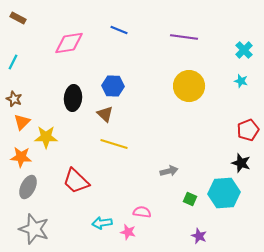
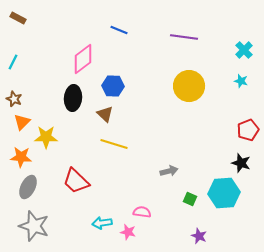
pink diamond: moved 14 px right, 16 px down; rotated 28 degrees counterclockwise
gray star: moved 3 px up
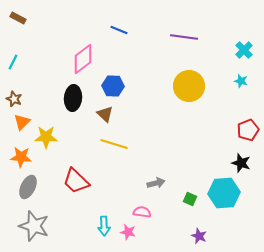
gray arrow: moved 13 px left, 12 px down
cyan arrow: moved 2 px right, 3 px down; rotated 84 degrees counterclockwise
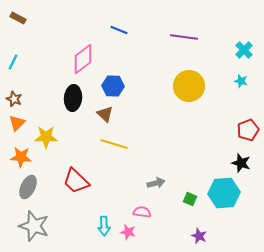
orange triangle: moved 5 px left, 1 px down
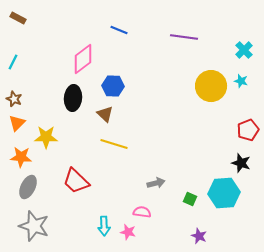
yellow circle: moved 22 px right
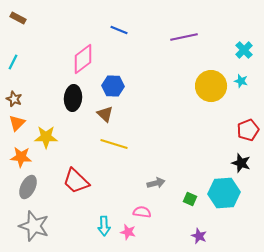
purple line: rotated 20 degrees counterclockwise
